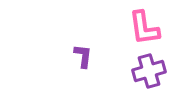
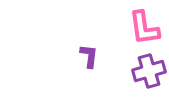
purple L-shape: moved 6 px right
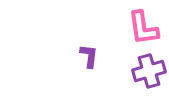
pink L-shape: moved 1 px left
